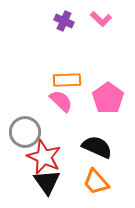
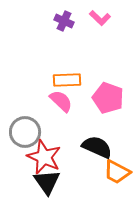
pink L-shape: moved 1 px left, 1 px up
pink pentagon: rotated 16 degrees counterclockwise
orange trapezoid: moved 21 px right, 10 px up; rotated 20 degrees counterclockwise
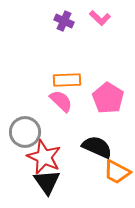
pink pentagon: rotated 12 degrees clockwise
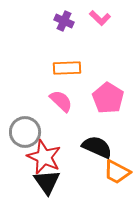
orange rectangle: moved 12 px up
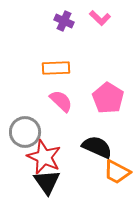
orange rectangle: moved 11 px left
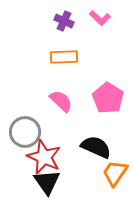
orange rectangle: moved 8 px right, 11 px up
black semicircle: moved 1 px left
orange trapezoid: moved 2 px left, 1 px down; rotated 96 degrees clockwise
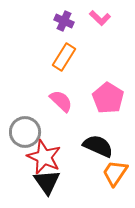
orange rectangle: rotated 56 degrees counterclockwise
black semicircle: moved 2 px right, 1 px up
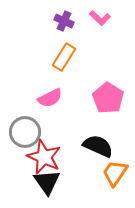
pink semicircle: moved 11 px left, 3 px up; rotated 110 degrees clockwise
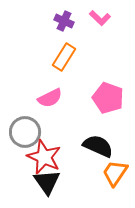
pink pentagon: rotated 12 degrees counterclockwise
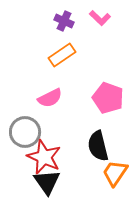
orange rectangle: moved 2 px left, 2 px up; rotated 24 degrees clockwise
black semicircle: rotated 128 degrees counterclockwise
